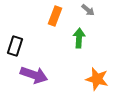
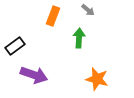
orange rectangle: moved 2 px left
black rectangle: rotated 36 degrees clockwise
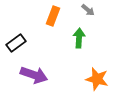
black rectangle: moved 1 px right, 3 px up
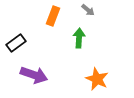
orange star: rotated 10 degrees clockwise
